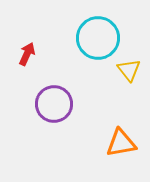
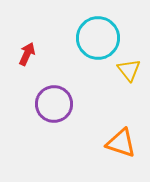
orange triangle: rotated 28 degrees clockwise
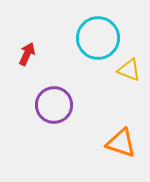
yellow triangle: rotated 30 degrees counterclockwise
purple circle: moved 1 px down
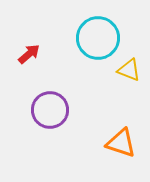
red arrow: moved 2 px right; rotated 25 degrees clockwise
purple circle: moved 4 px left, 5 px down
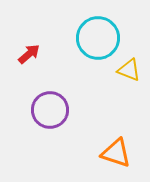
orange triangle: moved 5 px left, 10 px down
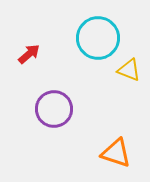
purple circle: moved 4 px right, 1 px up
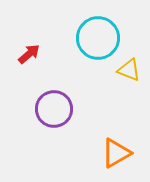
orange triangle: rotated 48 degrees counterclockwise
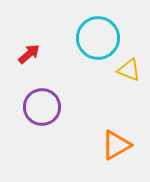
purple circle: moved 12 px left, 2 px up
orange triangle: moved 8 px up
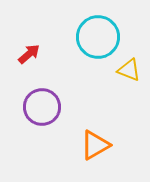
cyan circle: moved 1 px up
orange triangle: moved 21 px left
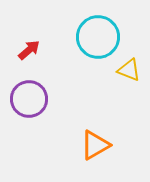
red arrow: moved 4 px up
purple circle: moved 13 px left, 8 px up
